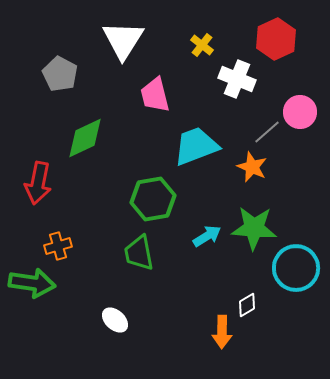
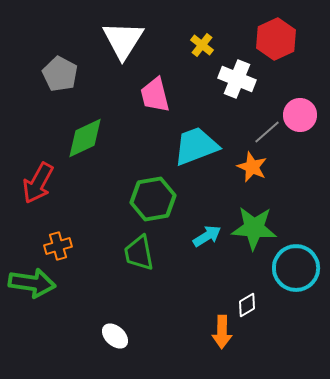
pink circle: moved 3 px down
red arrow: rotated 18 degrees clockwise
white ellipse: moved 16 px down
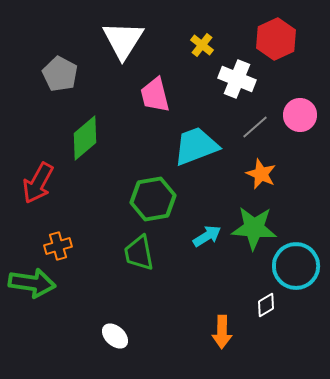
gray line: moved 12 px left, 5 px up
green diamond: rotated 15 degrees counterclockwise
orange star: moved 9 px right, 7 px down
cyan circle: moved 2 px up
white diamond: moved 19 px right
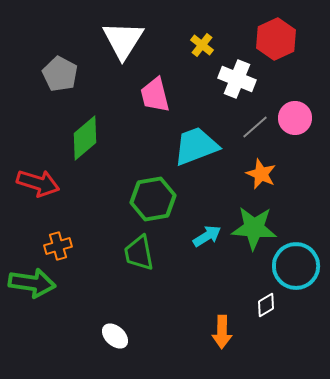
pink circle: moved 5 px left, 3 px down
red arrow: rotated 102 degrees counterclockwise
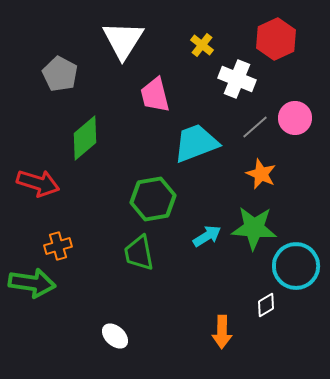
cyan trapezoid: moved 3 px up
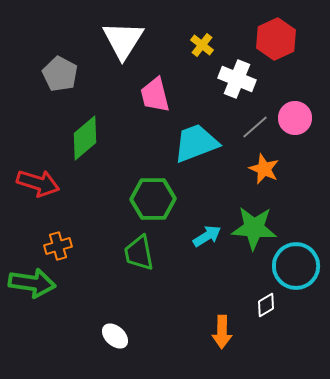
orange star: moved 3 px right, 5 px up
green hexagon: rotated 9 degrees clockwise
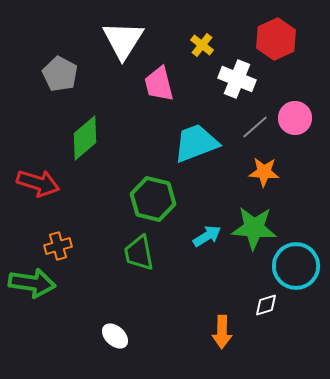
pink trapezoid: moved 4 px right, 11 px up
orange star: moved 3 px down; rotated 20 degrees counterclockwise
green hexagon: rotated 15 degrees clockwise
white diamond: rotated 15 degrees clockwise
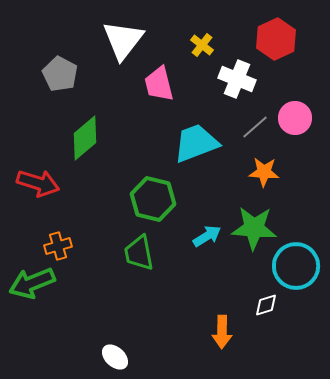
white triangle: rotated 6 degrees clockwise
green arrow: rotated 150 degrees clockwise
white ellipse: moved 21 px down
